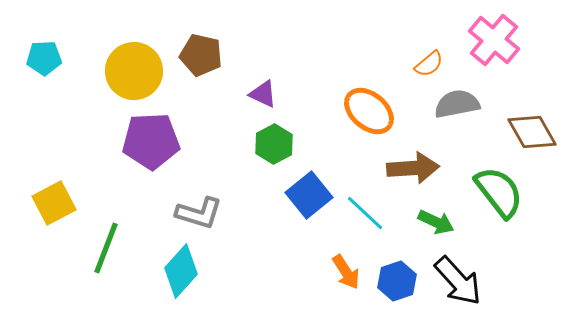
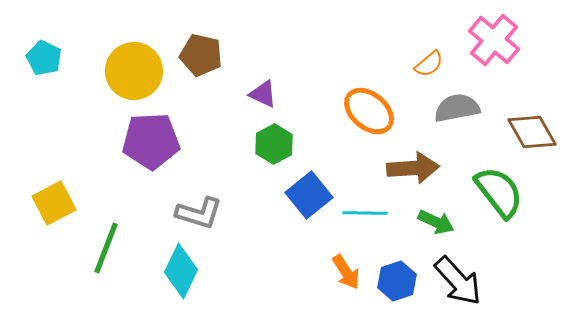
cyan pentagon: rotated 28 degrees clockwise
gray semicircle: moved 4 px down
cyan line: rotated 42 degrees counterclockwise
cyan diamond: rotated 16 degrees counterclockwise
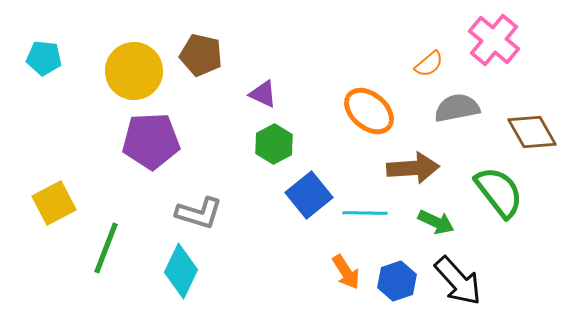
cyan pentagon: rotated 20 degrees counterclockwise
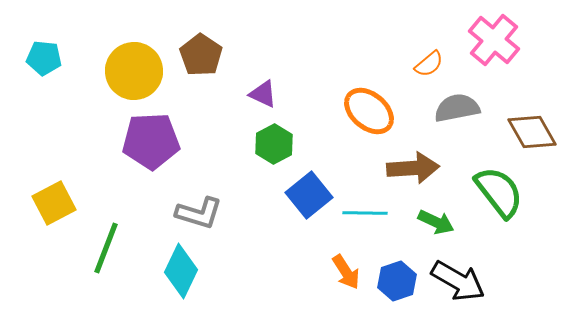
brown pentagon: rotated 21 degrees clockwise
black arrow: rotated 18 degrees counterclockwise
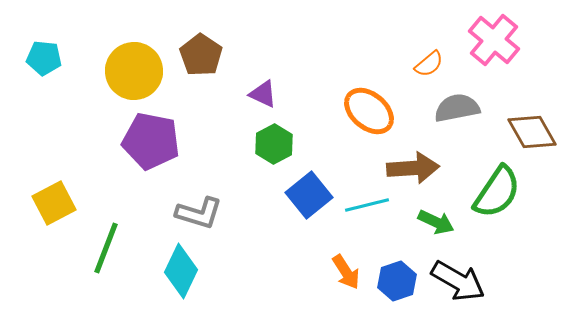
purple pentagon: rotated 14 degrees clockwise
green semicircle: moved 2 px left; rotated 72 degrees clockwise
cyan line: moved 2 px right, 8 px up; rotated 15 degrees counterclockwise
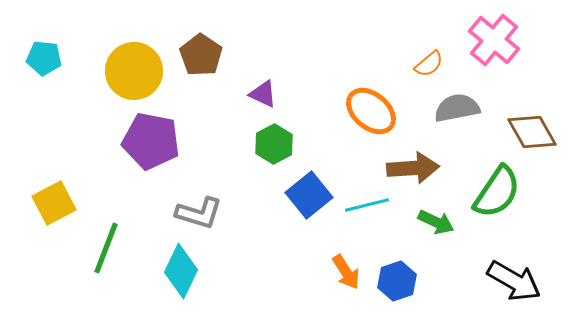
orange ellipse: moved 2 px right
black arrow: moved 56 px right
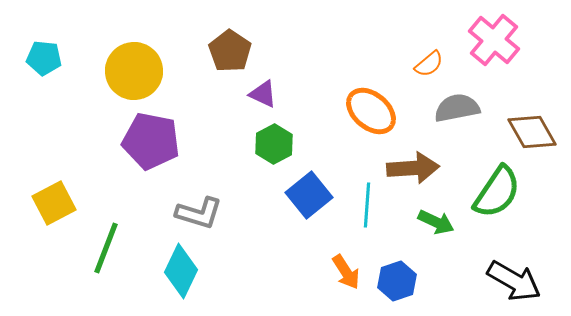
brown pentagon: moved 29 px right, 4 px up
cyan line: rotated 72 degrees counterclockwise
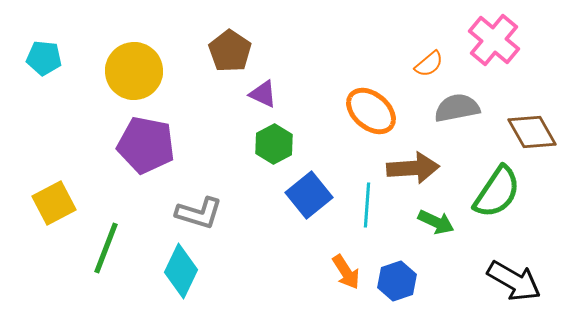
purple pentagon: moved 5 px left, 4 px down
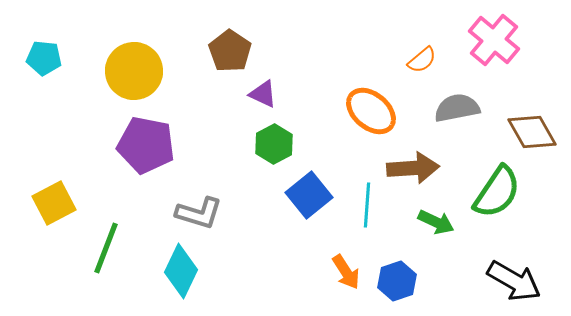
orange semicircle: moved 7 px left, 4 px up
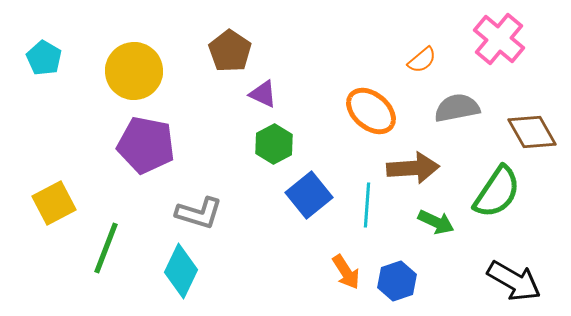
pink cross: moved 5 px right, 1 px up
cyan pentagon: rotated 24 degrees clockwise
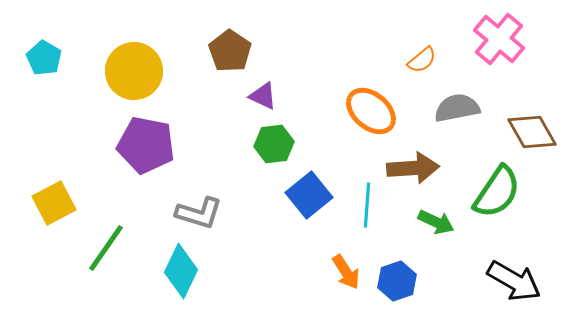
purple triangle: moved 2 px down
green hexagon: rotated 21 degrees clockwise
green line: rotated 14 degrees clockwise
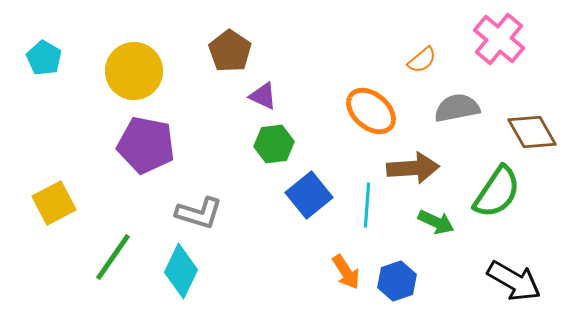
green line: moved 7 px right, 9 px down
